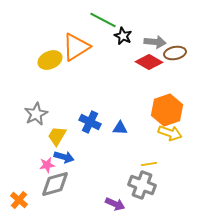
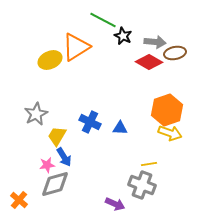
blue arrow: rotated 42 degrees clockwise
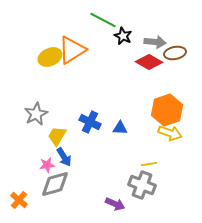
orange triangle: moved 4 px left, 3 px down
yellow ellipse: moved 3 px up
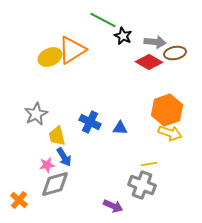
yellow trapezoid: rotated 45 degrees counterclockwise
purple arrow: moved 2 px left, 2 px down
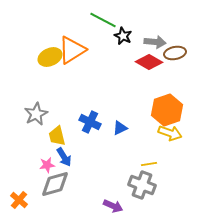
blue triangle: rotated 28 degrees counterclockwise
